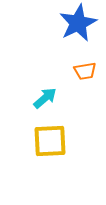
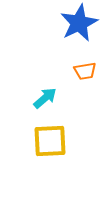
blue star: moved 1 px right
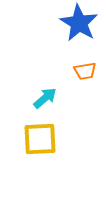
blue star: rotated 15 degrees counterclockwise
yellow square: moved 10 px left, 2 px up
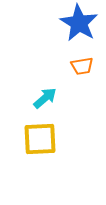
orange trapezoid: moved 3 px left, 5 px up
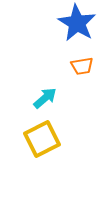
blue star: moved 2 px left
yellow square: moved 2 px right; rotated 24 degrees counterclockwise
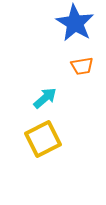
blue star: moved 2 px left
yellow square: moved 1 px right
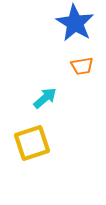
yellow square: moved 11 px left, 4 px down; rotated 9 degrees clockwise
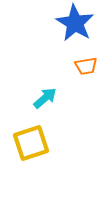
orange trapezoid: moved 4 px right
yellow square: moved 1 px left
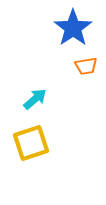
blue star: moved 2 px left, 5 px down; rotated 6 degrees clockwise
cyan arrow: moved 10 px left, 1 px down
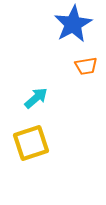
blue star: moved 4 px up; rotated 6 degrees clockwise
cyan arrow: moved 1 px right, 1 px up
